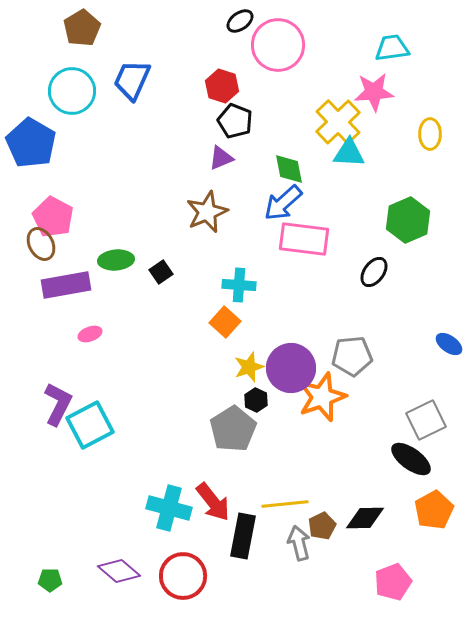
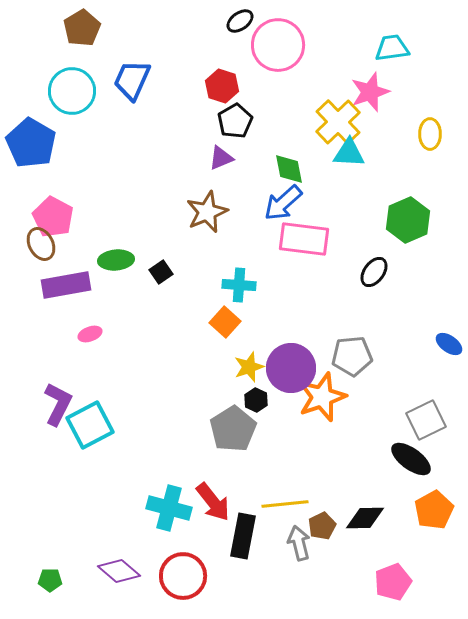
pink star at (374, 92): moved 4 px left; rotated 15 degrees counterclockwise
black pentagon at (235, 121): rotated 20 degrees clockwise
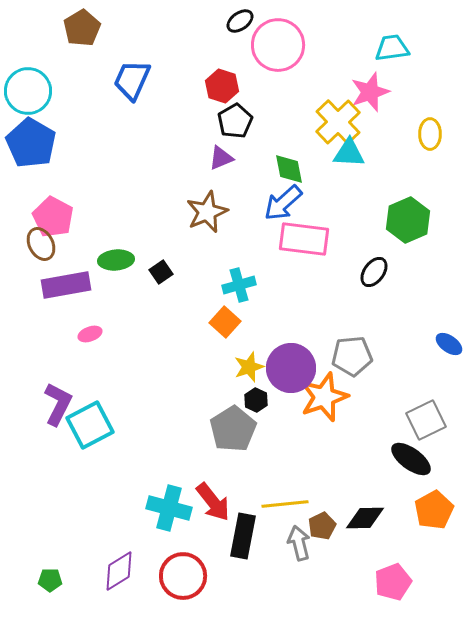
cyan circle at (72, 91): moved 44 px left
cyan cross at (239, 285): rotated 20 degrees counterclockwise
orange star at (322, 397): moved 2 px right
purple diamond at (119, 571): rotated 72 degrees counterclockwise
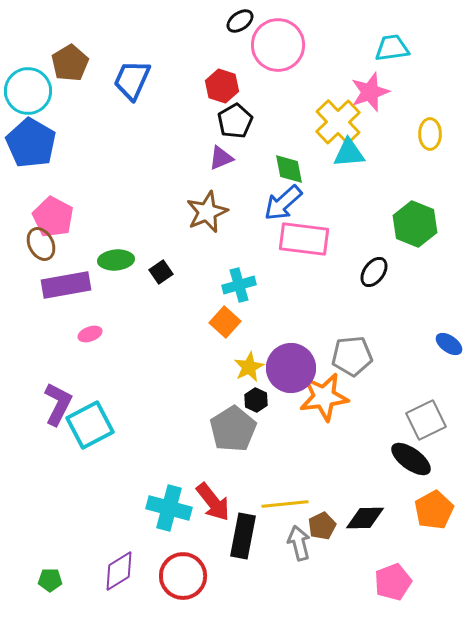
brown pentagon at (82, 28): moved 12 px left, 35 px down
cyan triangle at (349, 153): rotated 8 degrees counterclockwise
green hexagon at (408, 220): moved 7 px right, 4 px down; rotated 15 degrees counterclockwise
yellow star at (249, 367): rotated 8 degrees counterclockwise
orange star at (324, 397): rotated 12 degrees clockwise
